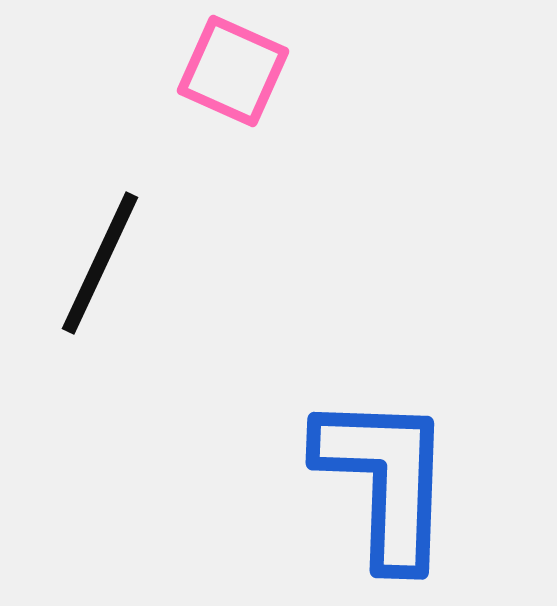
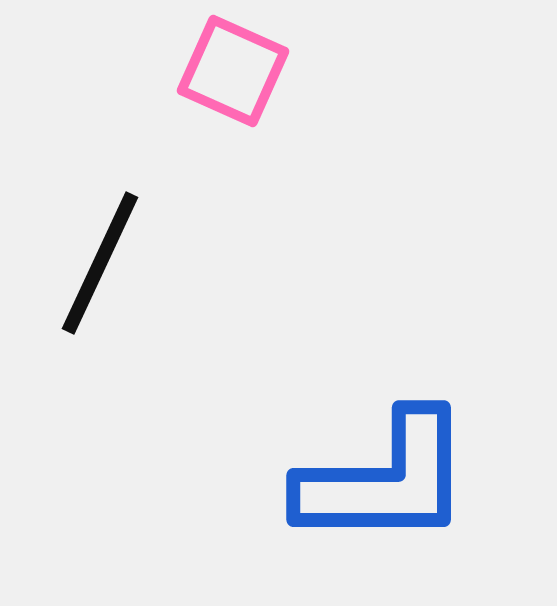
blue L-shape: rotated 88 degrees clockwise
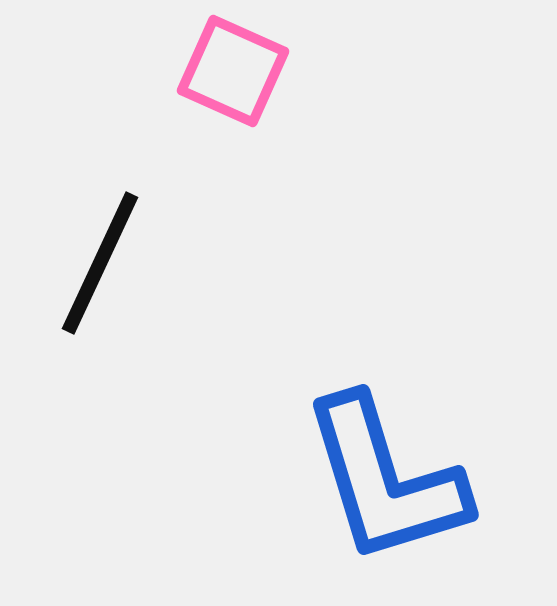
blue L-shape: rotated 73 degrees clockwise
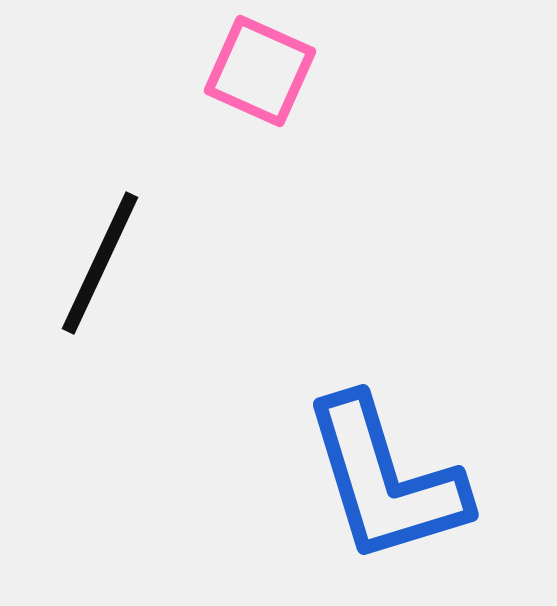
pink square: moved 27 px right
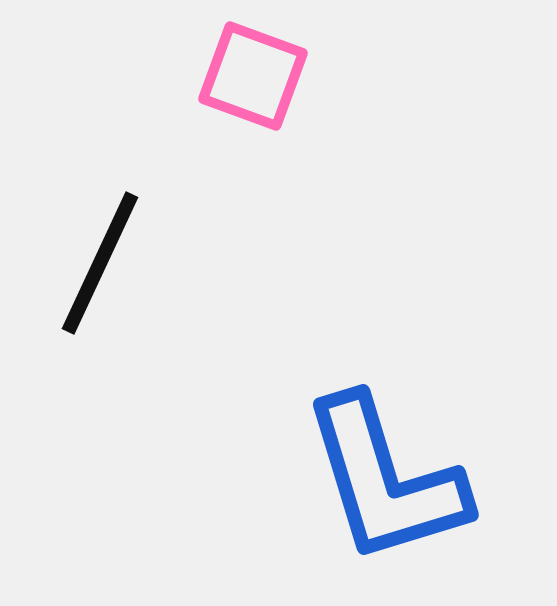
pink square: moved 7 px left, 5 px down; rotated 4 degrees counterclockwise
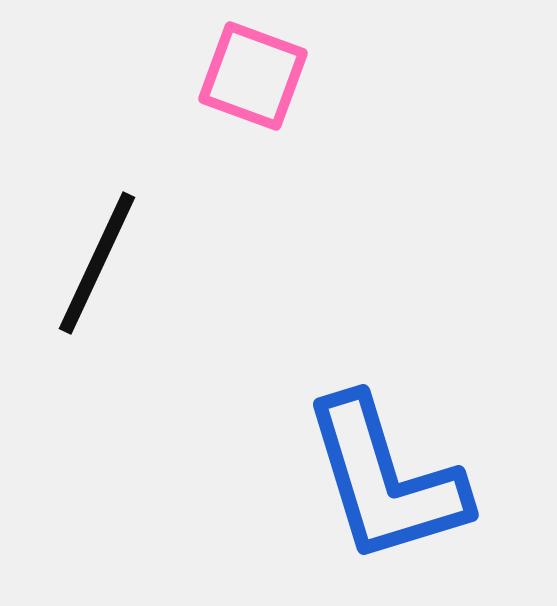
black line: moved 3 px left
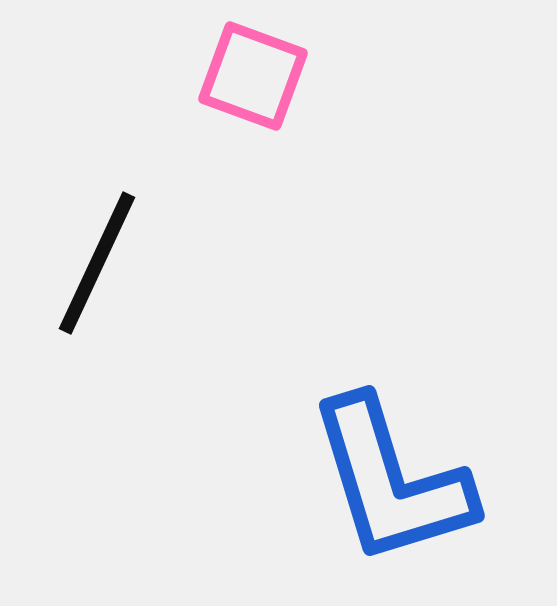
blue L-shape: moved 6 px right, 1 px down
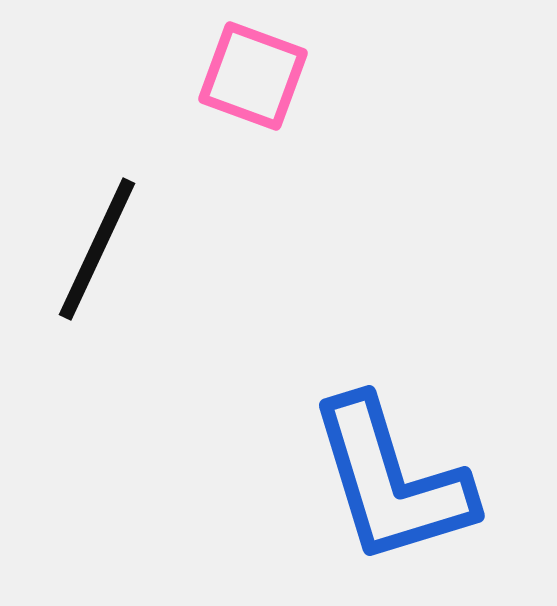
black line: moved 14 px up
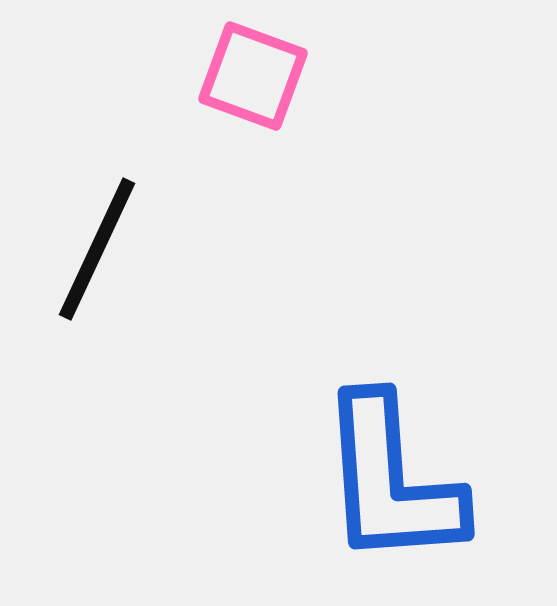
blue L-shape: rotated 13 degrees clockwise
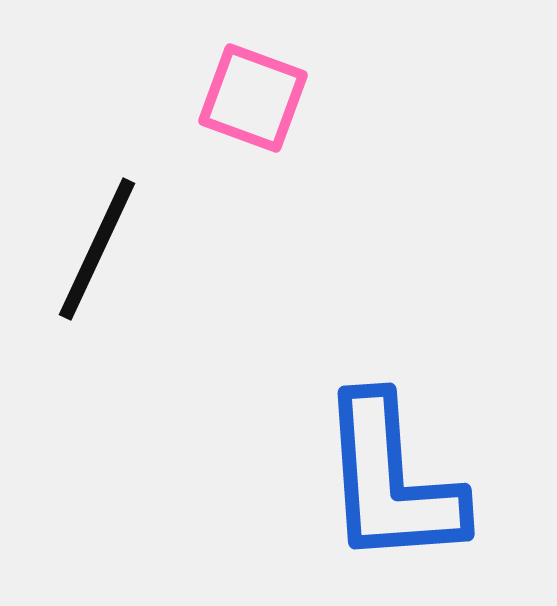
pink square: moved 22 px down
